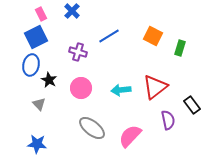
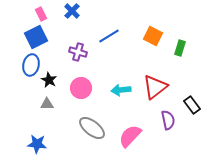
gray triangle: moved 8 px right; rotated 48 degrees counterclockwise
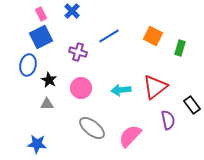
blue square: moved 5 px right
blue ellipse: moved 3 px left
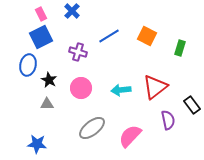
orange square: moved 6 px left
gray ellipse: rotated 76 degrees counterclockwise
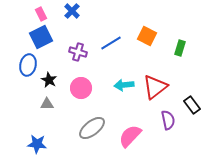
blue line: moved 2 px right, 7 px down
cyan arrow: moved 3 px right, 5 px up
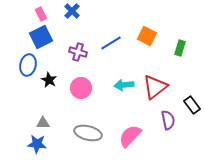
gray triangle: moved 4 px left, 19 px down
gray ellipse: moved 4 px left, 5 px down; rotated 52 degrees clockwise
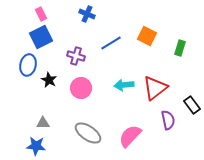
blue cross: moved 15 px right, 3 px down; rotated 21 degrees counterclockwise
purple cross: moved 2 px left, 4 px down
red triangle: moved 1 px down
gray ellipse: rotated 20 degrees clockwise
blue star: moved 1 px left, 2 px down
